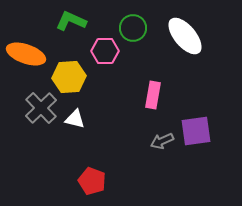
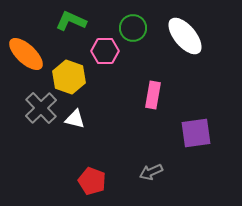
orange ellipse: rotated 24 degrees clockwise
yellow hexagon: rotated 24 degrees clockwise
purple square: moved 2 px down
gray arrow: moved 11 px left, 31 px down
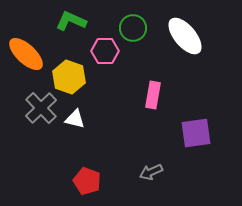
red pentagon: moved 5 px left
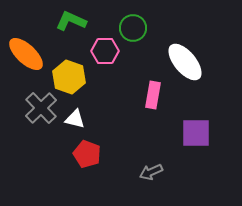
white ellipse: moved 26 px down
purple square: rotated 8 degrees clockwise
red pentagon: moved 27 px up
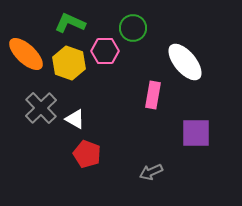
green L-shape: moved 1 px left, 2 px down
yellow hexagon: moved 14 px up
white triangle: rotated 15 degrees clockwise
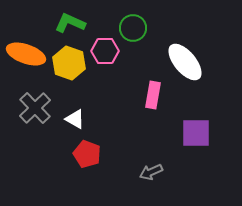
orange ellipse: rotated 24 degrees counterclockwise
gray cross: moved 6 px left
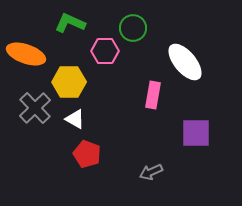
yellow hexagon: moved 19 px down; rotated 20 degrees counterclockwise
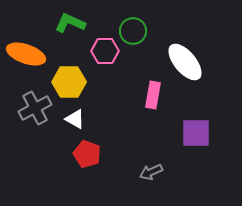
green circle: moved 3 px down
gray cross: rotated 16 degrees clockwise
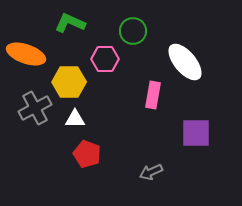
pink hexagon: moved 8 px down
white triangle: rotated 30 degrees counterclockwise
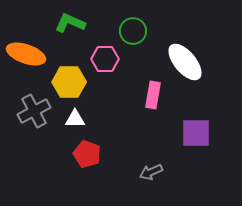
gray cross: moved 1 px left, 3 px down
